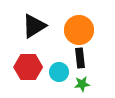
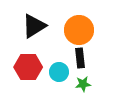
green star: moved 1 px right
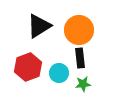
black triangle: moved 5 px right
red hexagon: rotated 20 degrees counterclockwise
cyan circle: moved 1 px down
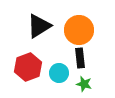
green star: moved 1 px right; rotated 21 degrees clockwise
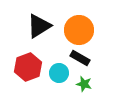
black rectangle: rotated 54 degrees counterclockwise
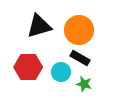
black triangle: rotated 16 degrees clockwise
red hexagon: rotated 20 degrees clockwise
cyan circle: moved 2 px right, 1 px up
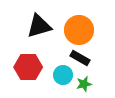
cyan circle: moved 2 px right, 3 px down
green star: rotated 28 degrees counterclockwise
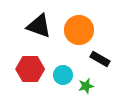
black triangle: rotated 36 degrees clockwise
black rectangle: moved 20 px right, 1 px down
red hexagon: moved 2 px right, 2 px down
green star: moved 2 px right, 2 px down
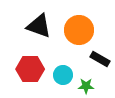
green star: rotated 14 degrees clockwise
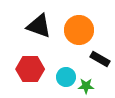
cyan circle: moved 3 px right, 2 px down
